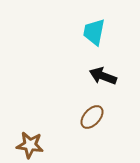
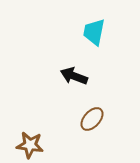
black arrow: moved 29 px left
brown ellipse: moved 2 px down
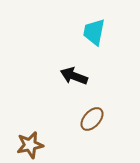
brown star: rotated 20 degrees counterclockwise
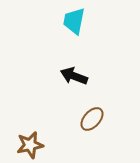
cyan trapezoid: moved 20 px left, 11 px up
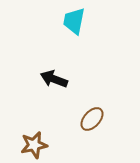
black arrow: moved 20 px left, 3 px down
brown star: moved 4 px right
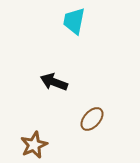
black arrow: moved 3 px down
brown star: rotated 12 degrees counterclockwise
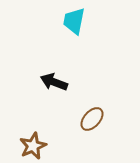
brown star: moved 1 px left, 1 px down
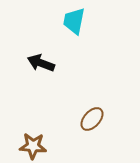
black arrow: moved 13 px left, 19 px up
brown star: rotated 28 degrees clockwise
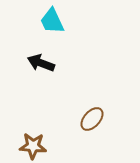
cyan trapezoid: moved 22 px left; rotated 36 degrees counterclockwise
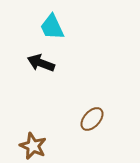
cyan trapezoid: moved 6 px down
brown star: rotated 20 degrees clockwise
